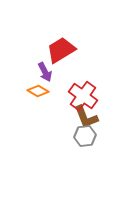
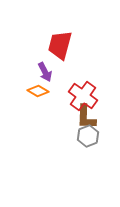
red trapezoid: moved 1 px left, 5 px up; rotated 44 degrees counterclockwise
brown L-shape: rotated 24 degrees clockwise
gray hexagon: moved 3 px right; rotated 15 degrees counterclockwise
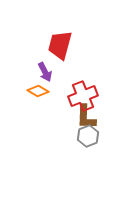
red cross: rotated 32 degrees clockwise
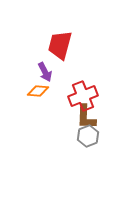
orange diamond: rotated 25 degrees counterclockwise
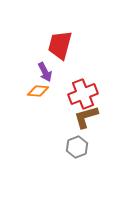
red cross: moved 2 px up
brown L-shape: rotated 72 degrees clockwise
gray hexagon: moved 11 px left, 11 px down
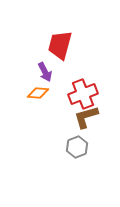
orange diamond: moved 2 px down
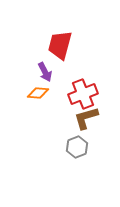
brown L-shape: moved 1 px down
